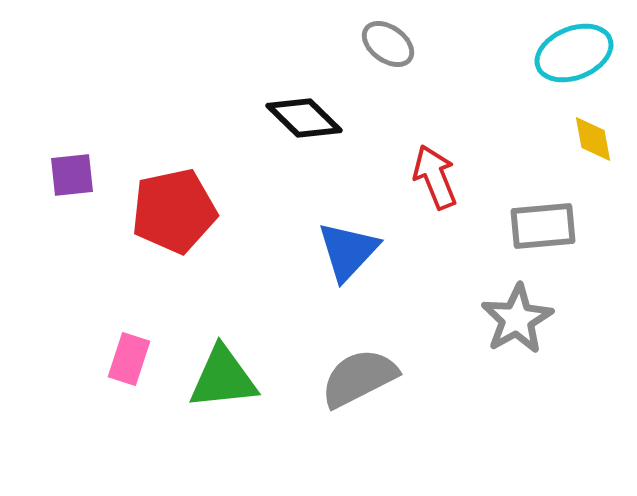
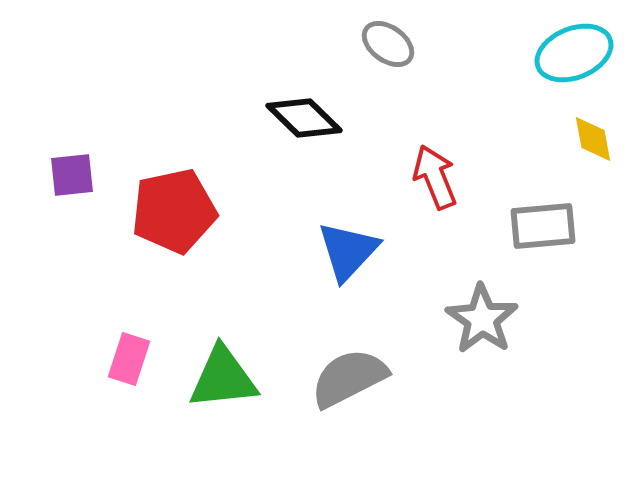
gray star: moved 35 px left; rotated 8 degrees counterclockwise
gray semicircle: moved 10 px left
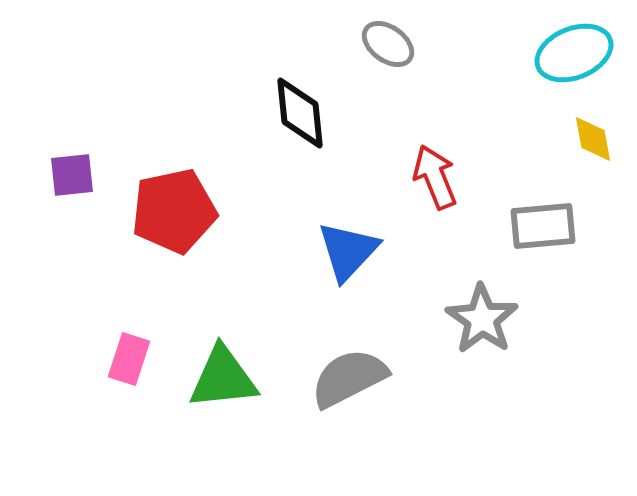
black diamond: moved 4 px left, 5 px up; rotated 40 degrees clockwise
